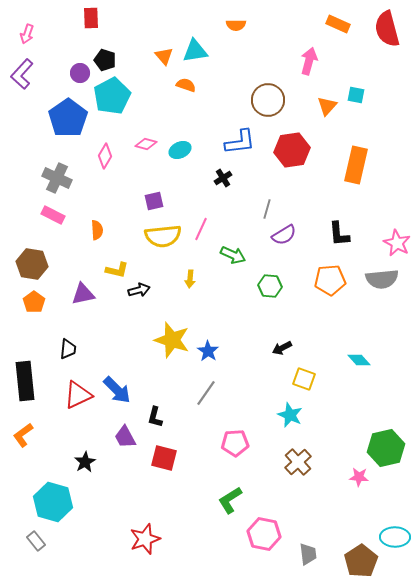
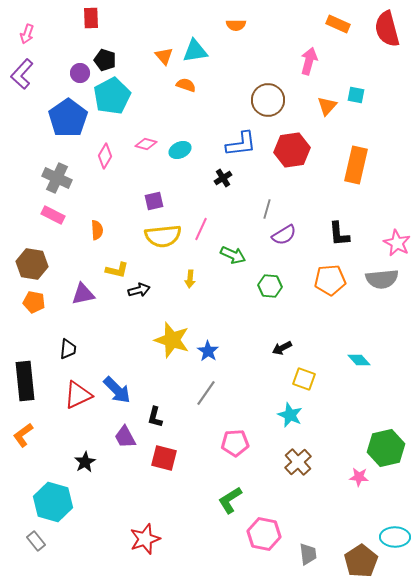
blue L-shape at (240, 142): moved 1 px right, 2 px down
orange pentagon at (34, 302): rotated 25 degrees counterclockwise
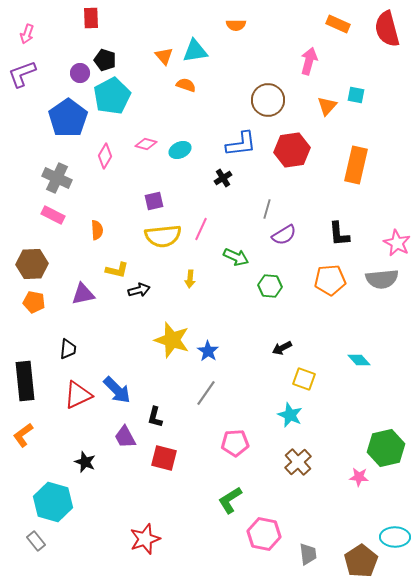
purple L-shape at (22, 74): rotated 28 degrees clockwise
green arrow at (233, 255): moved 3 px right, 2 px down
brown hexagon at (32, 264): rotated 12 degrees counterclockwise
black star at (85, 462): rotated 20 degrees counterclockwise
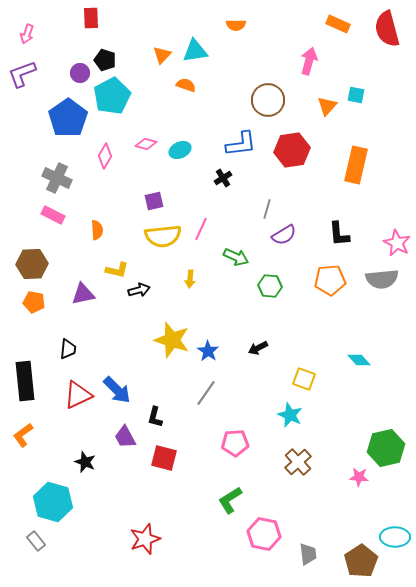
orange triangle at (164, 56): moved 2 px left, 1 px up; rotated 24 degrees clockwise
black arrow at (282, 348): moved 24 px left
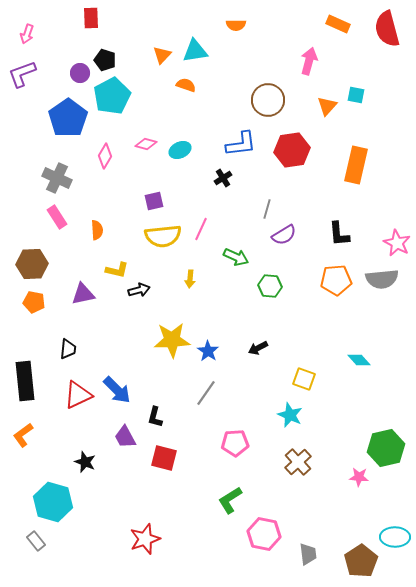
pink rectangle at (53, 215): moved 4 px right, 2 px down; rotated 30 degrees clockwise
orange pentagon at (330, 280): moved 6 px right
yellow star at (172, 340): rotated 21 degrees counterclockwise
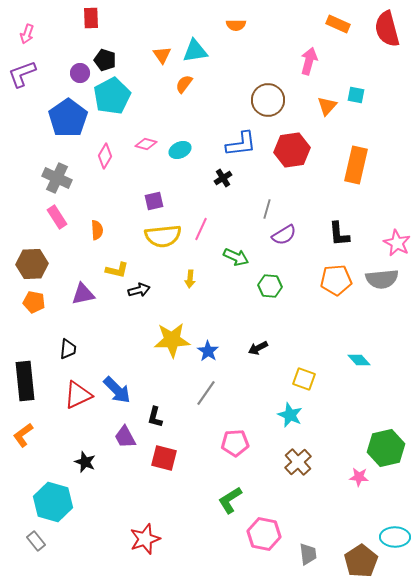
orange triangle at (162, 55): rotated 18 degrees counterclockwise
orange semicircle at (186, 85): moved 2 px left, 1 px up; rotated 72 degrees counterclockwise
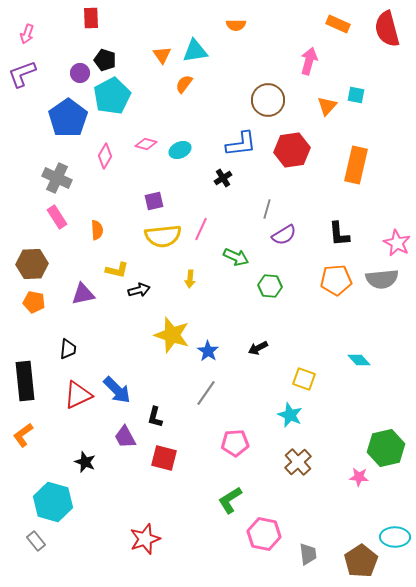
yellow star at (172, 340): moved 5 px up; rotated 21 degrees clockwise
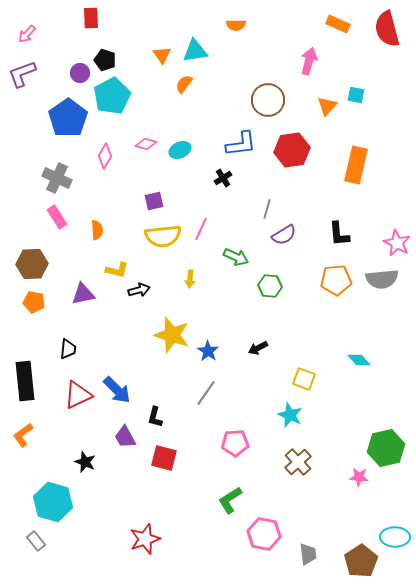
pink arrow at (27, 34): rotated 24 degrees clockwise
